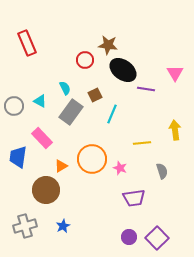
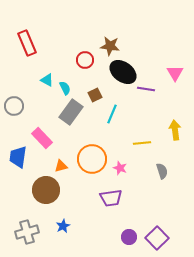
brown star: moved 2 px right, 1 px down
black ellipse: moved 2 px down
cyan triangle: moved 7 px right, 21 px up
orange triangle: rotated 16 degrees clockwise
purple trapezoid: moved 23 px left
gray cross: moved 2 px right, 6 px down
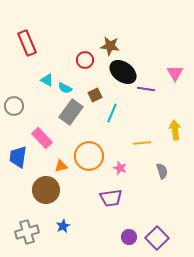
cyan semicircle: rotated 144 degrees clockwise
cyan line: moved 1 px up
orange circle: moved 3 px left, 3 px up
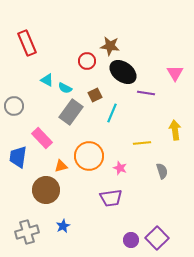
red circle: moved 2 px right, 1 px down
purple line: moved 4 px down
purple circle: moved 2 px right, 3 px down
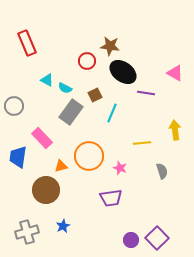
pink triangle: rotated 30 degrees counterclockwise
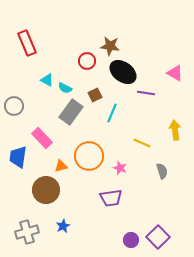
yellow line: rotated 30 degrees clockwise
purple square: moved 1 px right, 1 px up
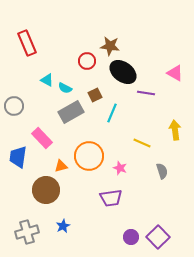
gray rectangle: rotated 25 degrees clockwise
purple circle: moved 3 px up
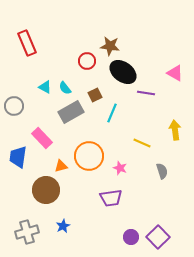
cyan triangle: moved 2 px left, 7 px down
cyan semicircle: rotated 24 degrees clockwise
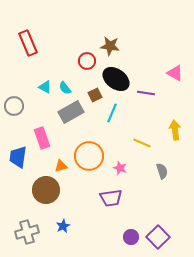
red rectangle: moved 1 px right
black ellipse: moved 7 px left, 7 px down
pink rectangle: rotated 25 degrees clockwise
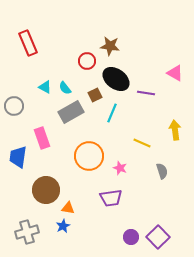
orange triangle: moved 7 px right, 42 px down; rotated 24 degrees clockwise
